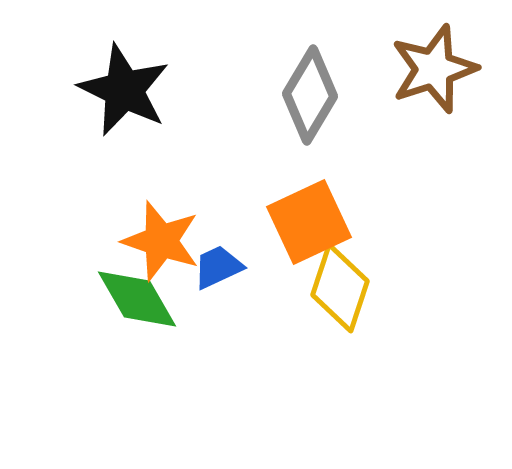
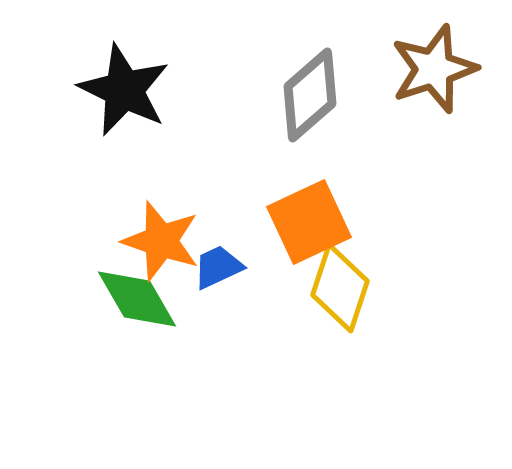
gray diamond: rotated 18 degrees clockwise
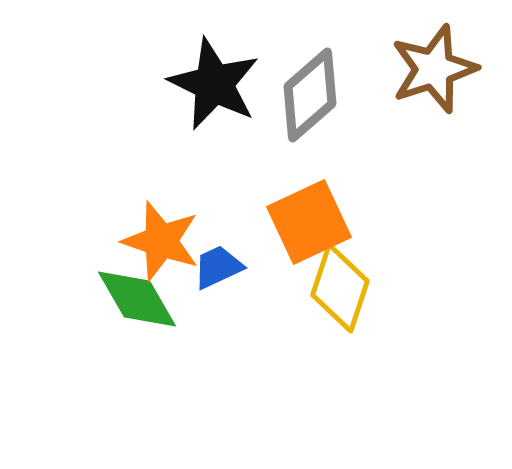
black star: moved 90 px right, 6 px up
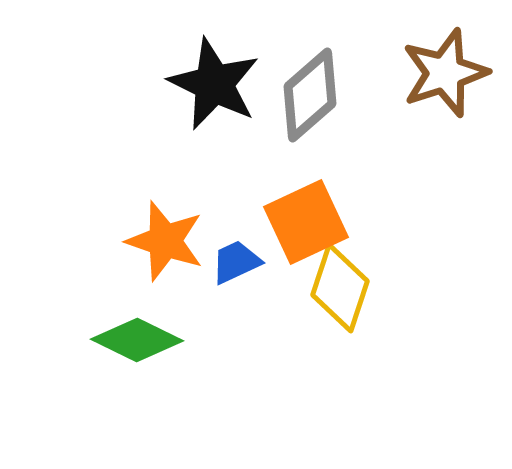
brown star: moved 11 px right, 4 px down
orange square: moved 3 px left
orange star: moved 4 px right
blue trapezoid: moved 18 px right, 5 px up
green diamond: moved 41 px down; rotated 34 degrees counterclockwise
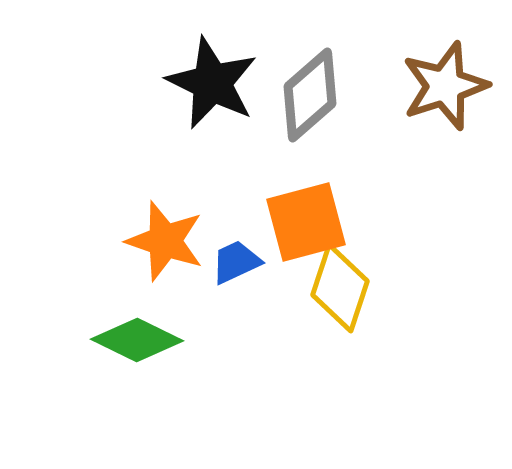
brown star: moved 13 px down
black star: moved 2 px left, 1 px up
orange square: rotated 10 degrees clockwise
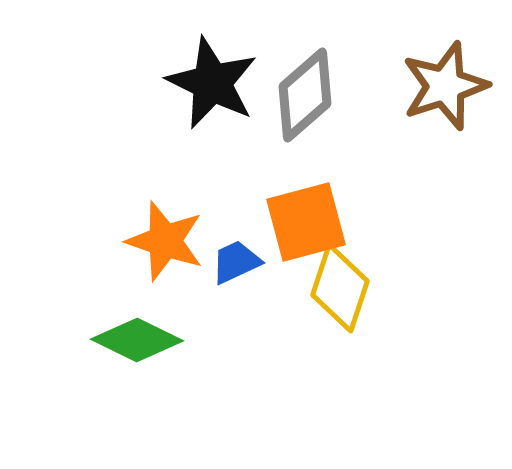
gray diamond: moved 5 px left
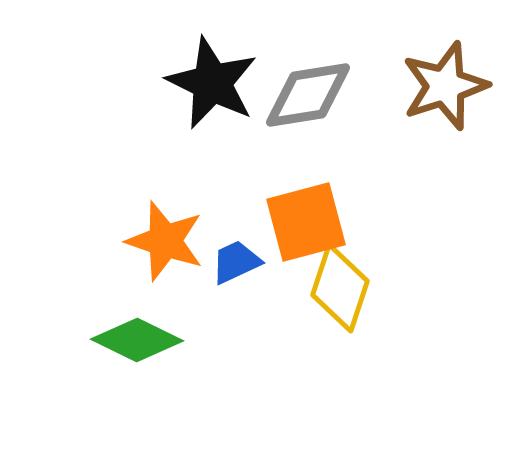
gray diamond: moved 3 px right; rotated 32 degrees clockwise
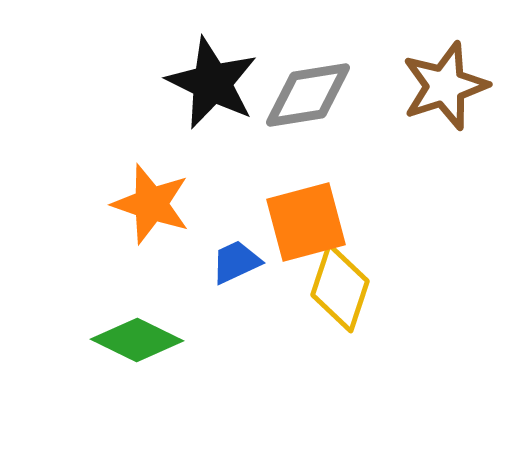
orange star: moved 14 px left, 37 px up
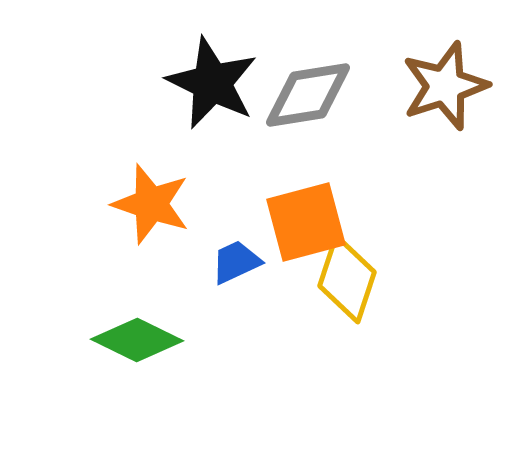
yellow diamond: moved 7 px right, 9 px up
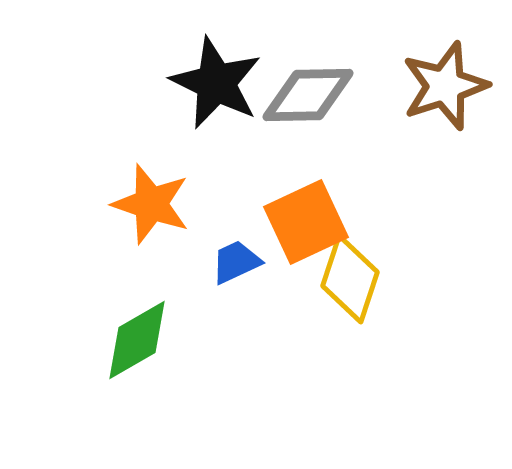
black star: moved 4 px right
gray diamond: rotated 8 degrees clockwise
orange square: rotated 10 degrees counterclockwise
yellow diamond: moved 3 px right
green diamond: rotated 56 degrees counterclockwise
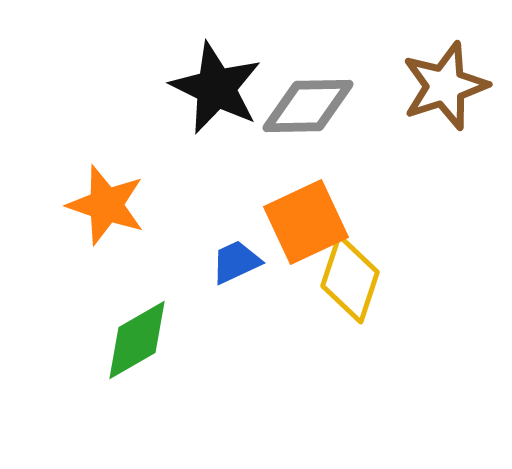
black star: moved 5 px down
gray diamond: moved 11 px down
orange star: moved 45 px left, 1 px down
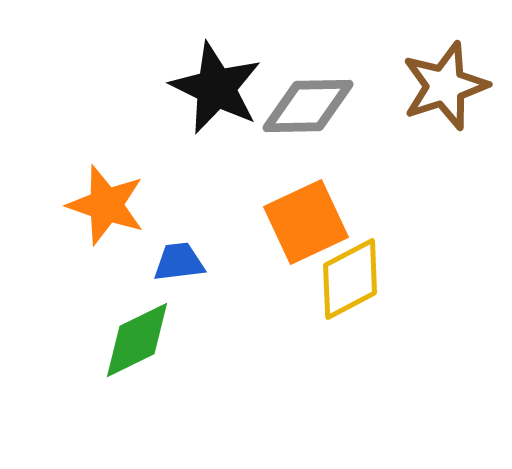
blue trapezoid: moved 57 px left; rotated 18 degrees clockwise
yellow diamond: rotated 44 degrees clockwise
green diamond: rotated 4 degrees clockwise
